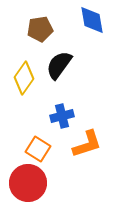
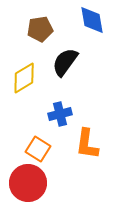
black semicircle: moved 6 px right, 3 px up
yellow diamond: rotated 24 degrees clockwise
blue cross: moved 2 px left, 2 px up
orange L-shape: rotated 116 degrees clockwise
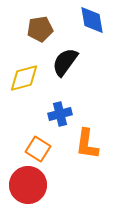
yellow diamond: rotated 16 degrees clockwise
red circle: moved 2 px down
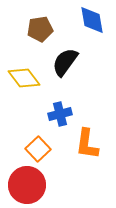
yellow diamond: rotated 68 degrees clockwise
orange square: rotated 15 degrees clockwise
red circle: moved 1 px left
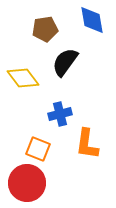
brown pentagon: moved 5 px right
yellow diamond: moved 1 px left
orange square: rotated 25 degrees counterclockwise
red circle: moved 2 px up
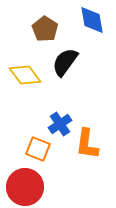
brown pentagon: rotated 30 degrees counterclockwise
yellow diamond: moved 2 px right, 3 px up
blue cross: moved 10 px down; rotated 20 degrees counterclockwise
red circle: moved 2 px left, 4 px down
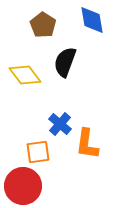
brown pentagon: moved 2 px left, 4 px up
black semicircle: rotated 16 degrees counterclockwise
blue cross: rotated 15 degrees counterclockwise
orange square: moved 3 px down; rotated 30 degrees counterclockwise
red circle: moved 2 px left, 1 px up
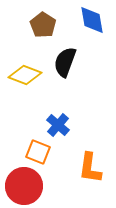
yellow diamond: rotated 32 degrees counterclockwise
blue cross: moved 2 px left, 1 px down
orange L-shape: moved 3 px right, 24 px down
orange square: rotated 30 degrees clockwise
red circle: moved 1 px right
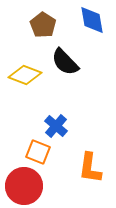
black semicircle: rotated 64 degrees counterclockwise
blue cross: moved 2 px left, 1 px down
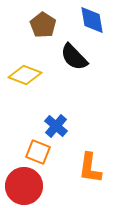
black semicircle: moved 9 px right, 5 px up
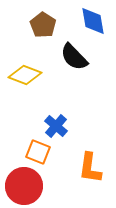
blue diamond: moved 1 px right, 1 px down
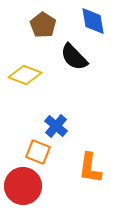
red circle: moved 1 px left
